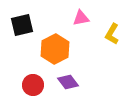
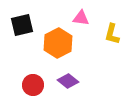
pink triangle: rotated 18 degrees clockwise
yellow L-shape: rotated 15 degrees counterclockwise
orange hexagon: moved 3 px right, 6 px up
purple diamond: moved 1 px up; rotated 15 degrees counterclockwise
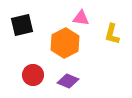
orange hexagon: moved 7 px right
purple diamond: rotated 15 degrees counterclockwise
red circle: moved 10 px up
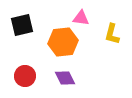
orange hexagon: moved 2 px left, 1 px up; rotated 20 degrees clockwise
red circle: moved 8 px left, 1 px down
purple diamond: moved 3 px left, 3 px up; rotated 40 degrees clockwise
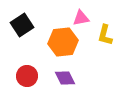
pink triangle: rotated 18 degrees counterclockwise
black square: rotated 20 degrees counterclockwise
yellow L-shape: moved 7 px left, 1 px down
red circle: moved 2 px right
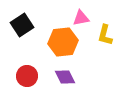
purple diamond: moved 1 px up
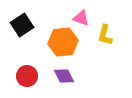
pink triangle: rotated 30 degrees clockwise
purple diamond: moved 1 px left, 1 px up
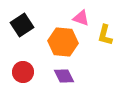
orange hexagon: rotated 12 degrees clockwise
red circle: moved 4 px left, 4 px up
